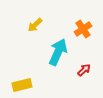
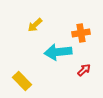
orange cross: moved 2 px left, 4 px down; rotated 24 degrees clockwise
cyan arrow: rotated 120 degrees counterclockwise
yellow rectangle: moved 4 px up; rotated 60 degrees clockwise
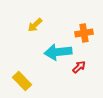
orange cross: moved 3 px right
red arrow: moved 5 px left, 3 px up
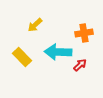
cyan arrow: rotated 8 degrees clockwise
red arrow: moved 1 px right, 2 px up
yellow rectangle: moved 24 px up
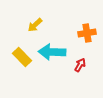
orange cross: moved 3 px right
cyan arrow: moved 6 px left
red arrow: rotated 16 degrees counterclockwise
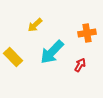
cyan arrow: rotated 48 degrees counterclockwise
yellow rectangle: moved 9 px left
